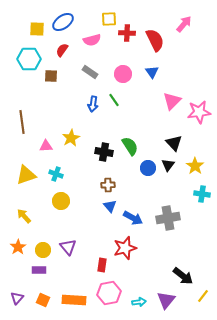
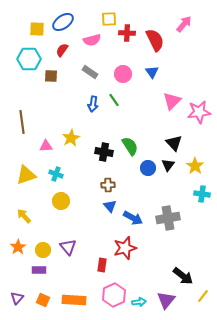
pink hexagon at (109, 293): moved 5 px right, 2 px down; rotated 15 degrees counterclockwise
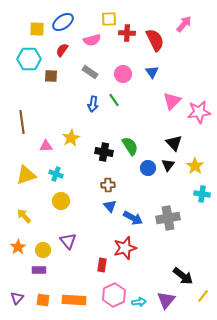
purple triangle at (68, 247): moved 6 px up
orange square at (43, 300): rotated 16 degrees counterclockwise
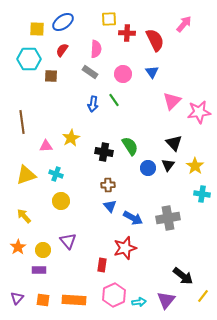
pink semicircle at (92, 40): moved 4 px right, 9 px down; rotated 72 degrees counterclockwise
